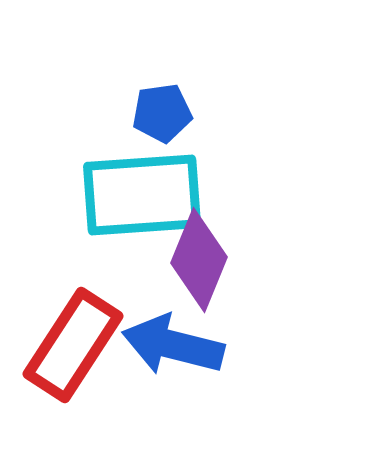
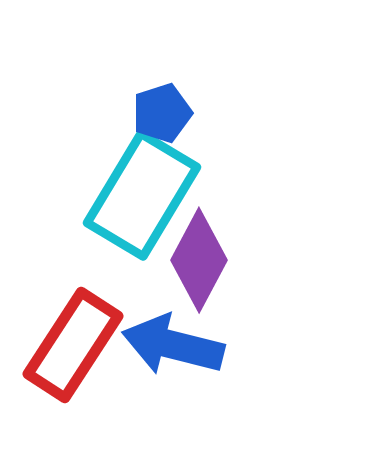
blue pentagon: rotated 10 degrees counterclockwise
cyan rectangle: rotated 55 degrees counterclockwise
purple diamond: rotated 6 degrees clockwise
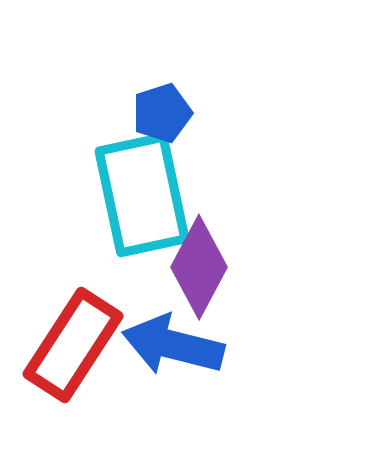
cyan rectangle: rotated 43 degrees counterclockwise
purple diamond: moved 7 px down
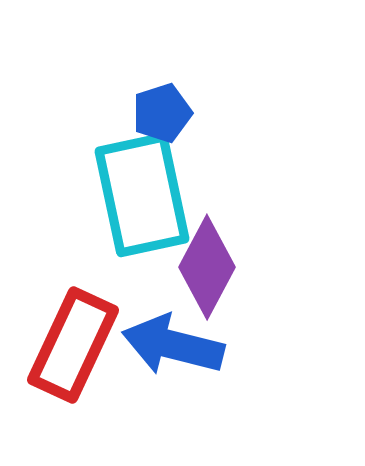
purple diamond: moved 8 px right
red rectangle: rotated 8 degrees counterclockwise
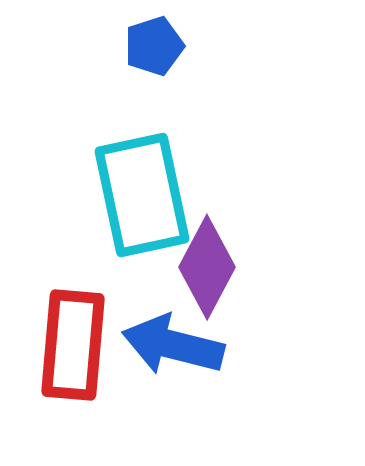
blue pentagon: moved 8 px left, 67 px up
red rectangle: rotated 20 degrees counterclockwise
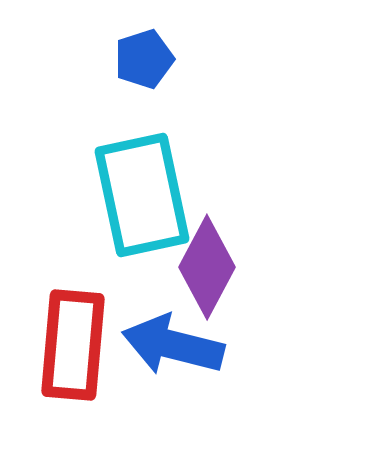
blue pentagon: moved 10 px left, 13 px down
